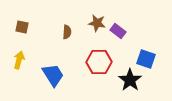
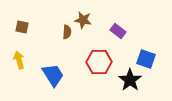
brown star: moved 14 px left, 3 px up
yellow arrow: rotated 30 degrees counterclockwise
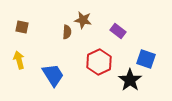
red hexagon: rotated 25 degrees counterclockwise
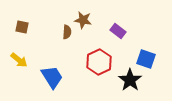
yellow arrow: rotated 144 degrees clockwise
blue trapezoid: moved 1 px left, 2 px down
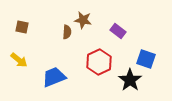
blue trapezoid: moved 2 px right; rotated 80 degrees counterclockwise
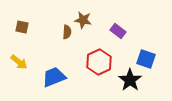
yellow arrow: moved 2 px down
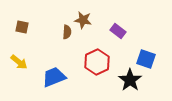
red hexagon: moved 2 px left
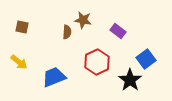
blue square: rotated 36 degrees clockwise
